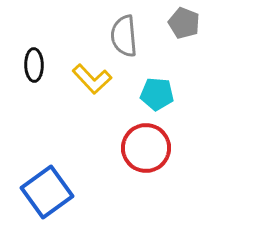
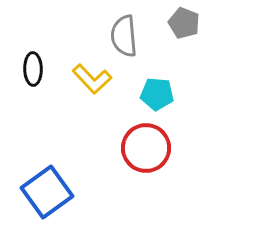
black ellipse: moved 1 px left, 4 px down
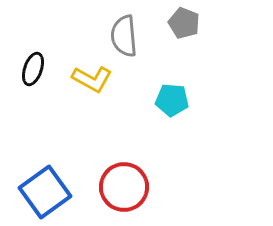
black ellipse: rotated 20 degrees clockwise
yellow L-shape: rotated 18 degrees counterclockwise
cyan pentagon: moved 15 px right, 6 px down
red circle: moved 22 px left, 39 px down
blue square: moved 2 px left
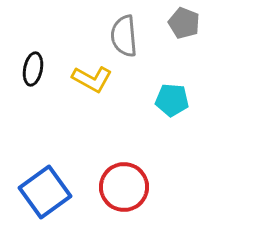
black ellipse: rotated 8 degrees counterclockwise
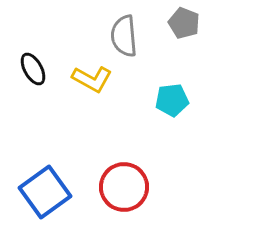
black ellipse: rotated 40 degrees counterclockwise
cyan pentagon: rotated 12 degrees counterclockwise
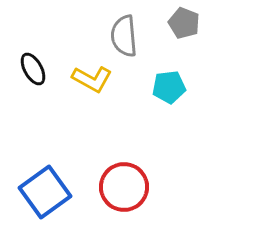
cyan pentagon: moved 3 px left, 13 px up
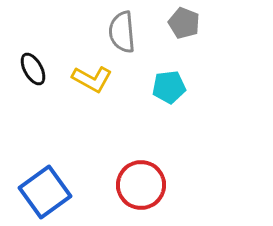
gray semicircle: moved 2 px left, 4 px up
red circle: moved 17 px right, 2 px up
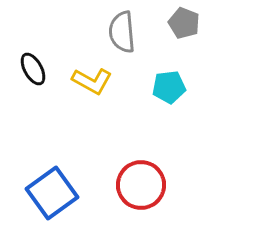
yellow L-shape: moved 2 px down
blue square: moved 7 px right, 1 px down
